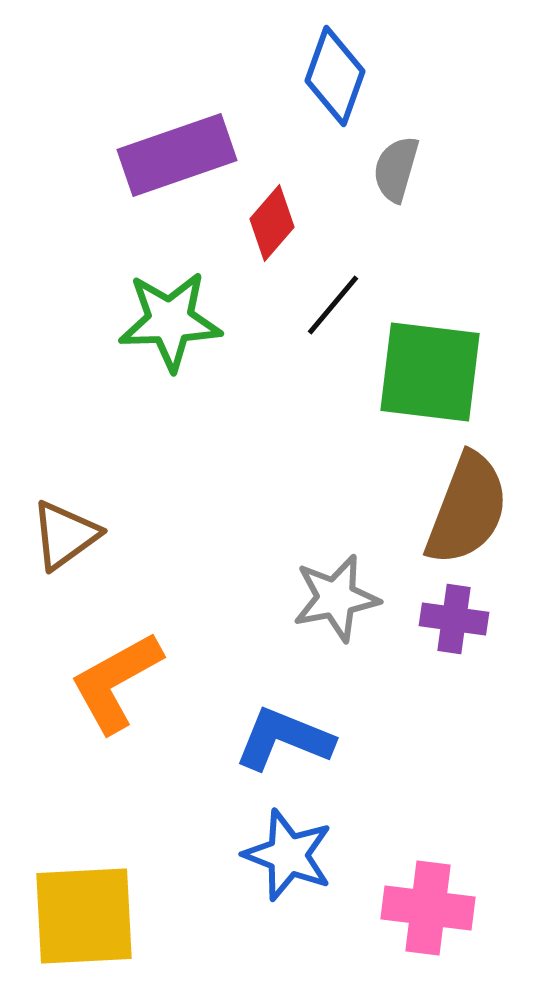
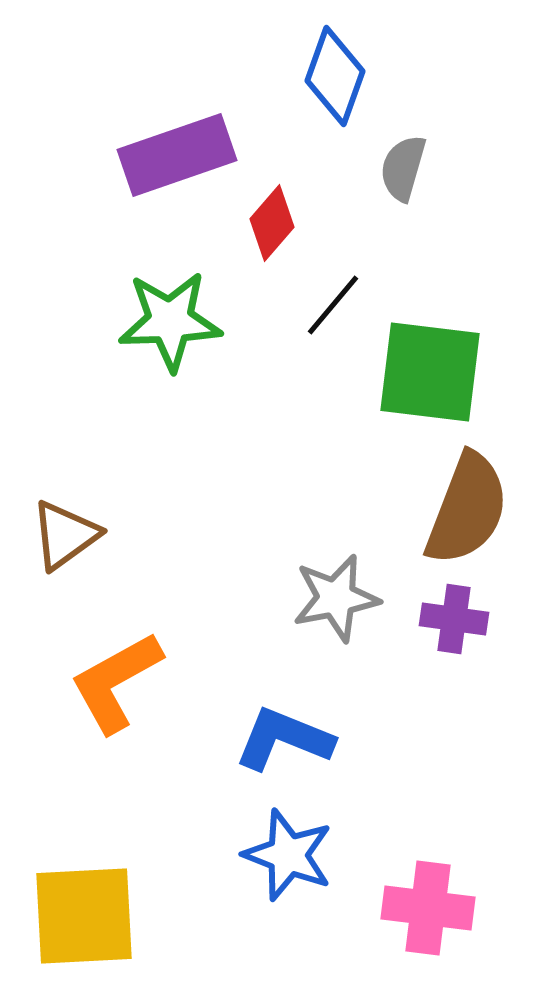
gray semicircle: moved 7 px right, 1 px up
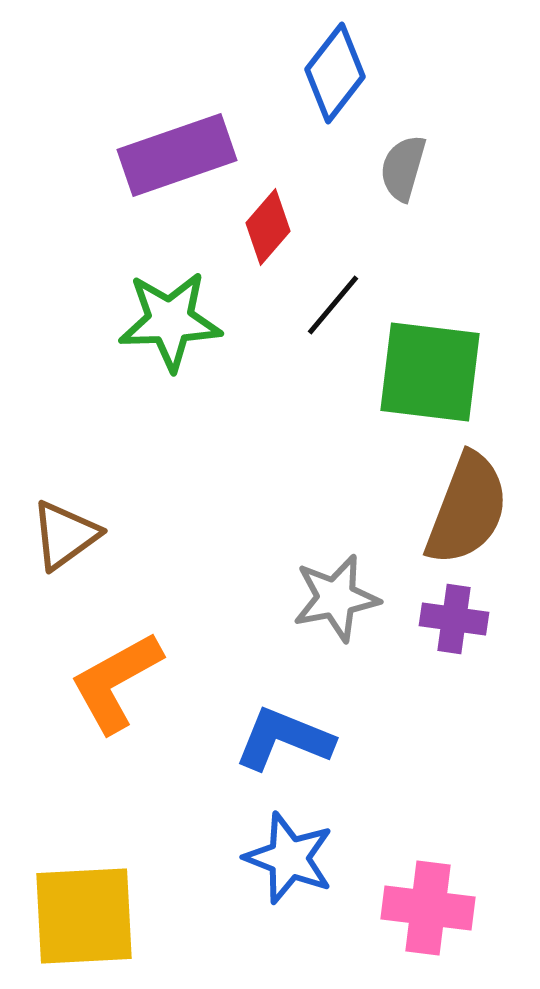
blue diamond: moved 3 px up; rotated 18 degrees clockwise
red diamond: moved 4 px left, 4 px down
blue star: moved 1 px right, 3 px down
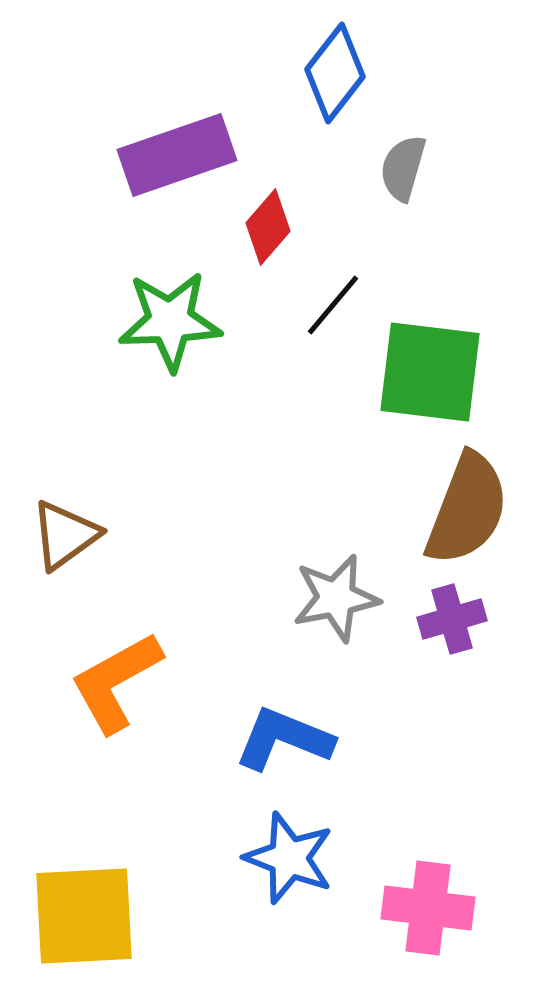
purple cross: moved 2 px left; rotated 24 degrees counterclockwise
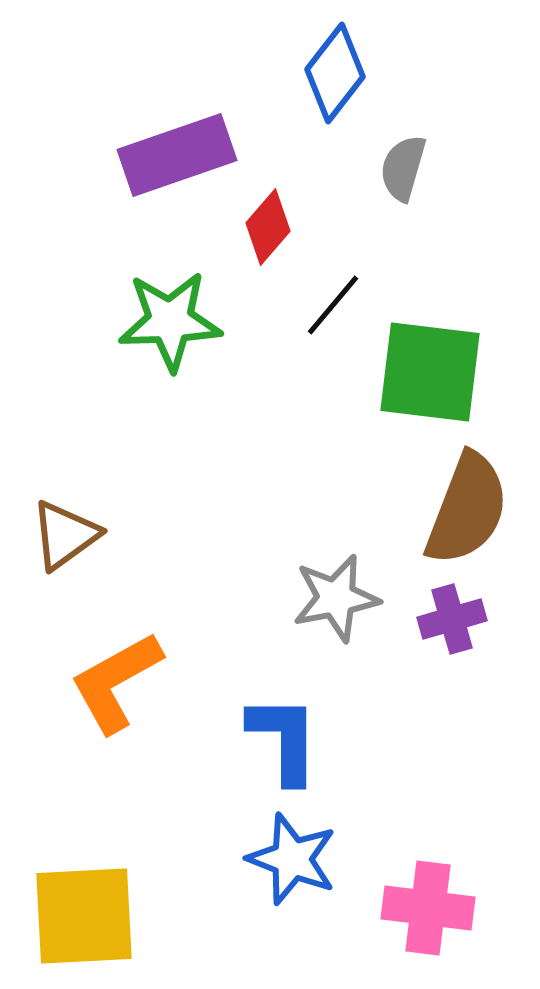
blue L-shape: rotated 68 degrees clockwise
blue star: moved 3 px right, 1 px down
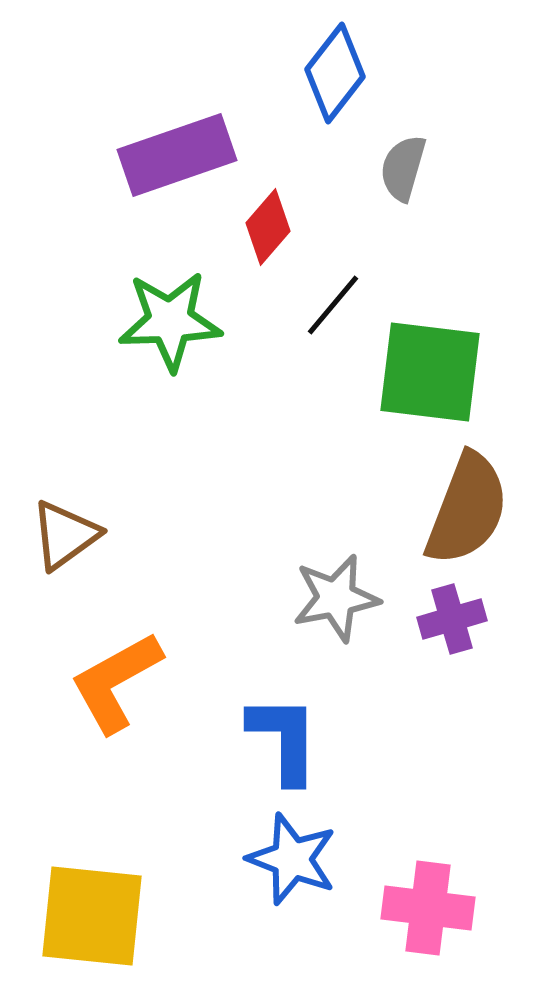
yellow square: moved 8 px right; rotated 9 degrees clockwise
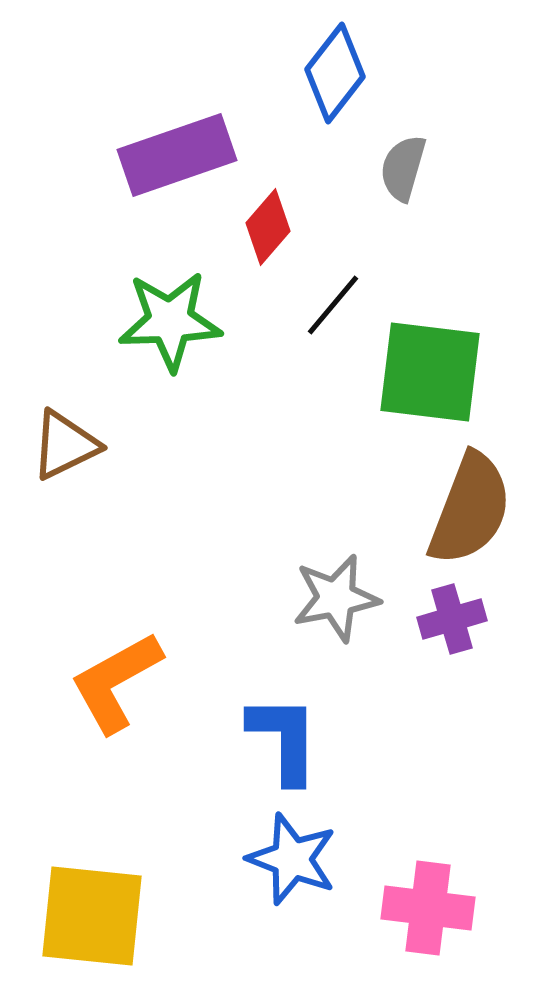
brown semicircle: moved 3 px right
brown triangle: moved 90 px up; rotated 10 degrees clockwise
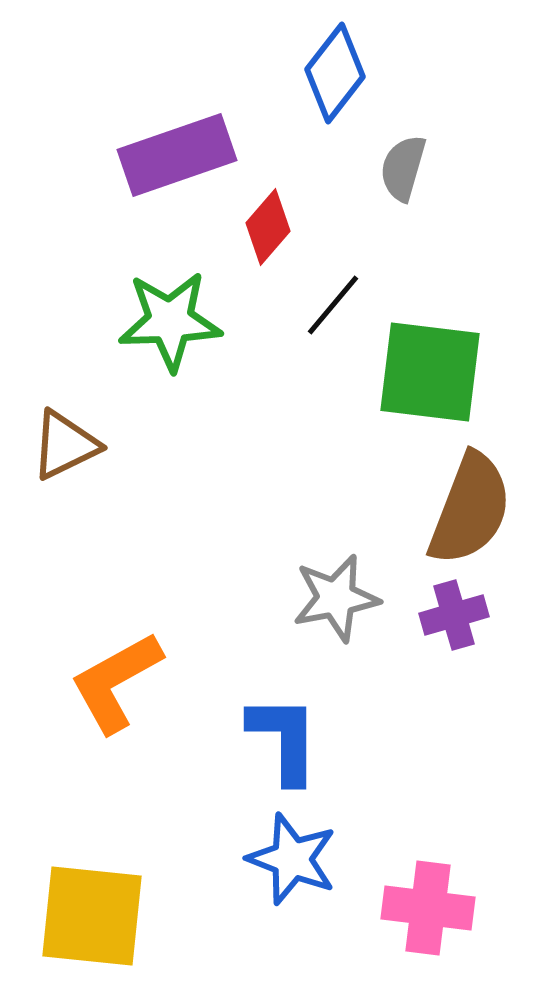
purple cross: moved 2 px right, 4 px up
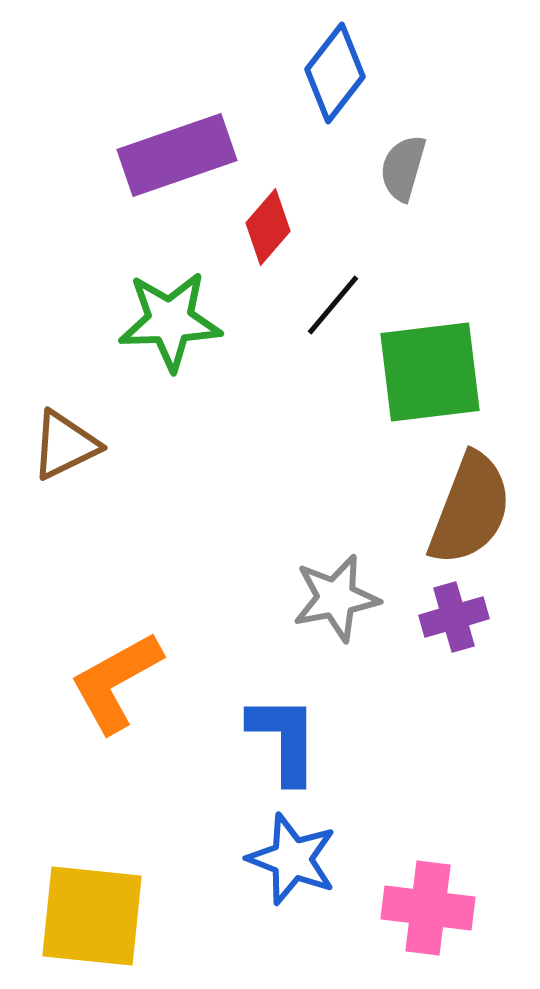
green square: rotated 14 degrees counterclockwise
purple cross: moved 2 px down
